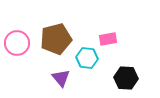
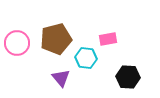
cyan hexagon: moved 1 px left
black hexagon: moved 2 px right, 1 px up
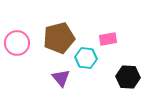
brown pentagon: moved 3 px right, 1 px up
